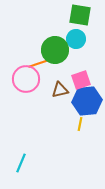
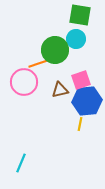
pink circle: moved 2 px left, 3 px down
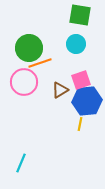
cyan circle: moved 5 px down
green circle: moved 26 px left, 2 px up
brown triangle: rotated 18 degrees counterclockwise
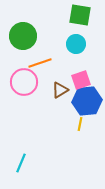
green circle: moved 6 px left, 12 px up
